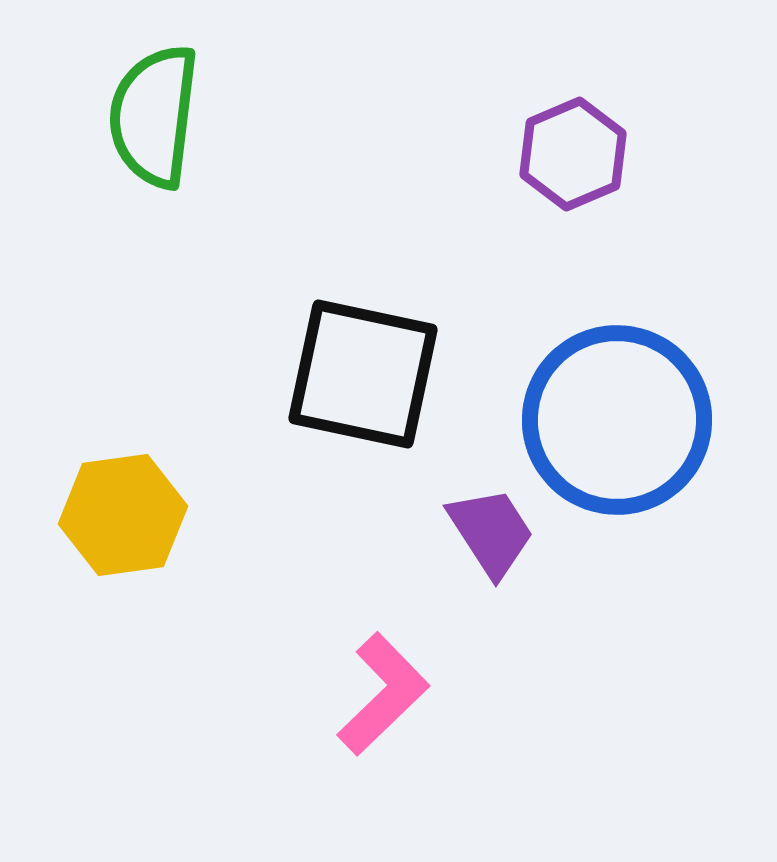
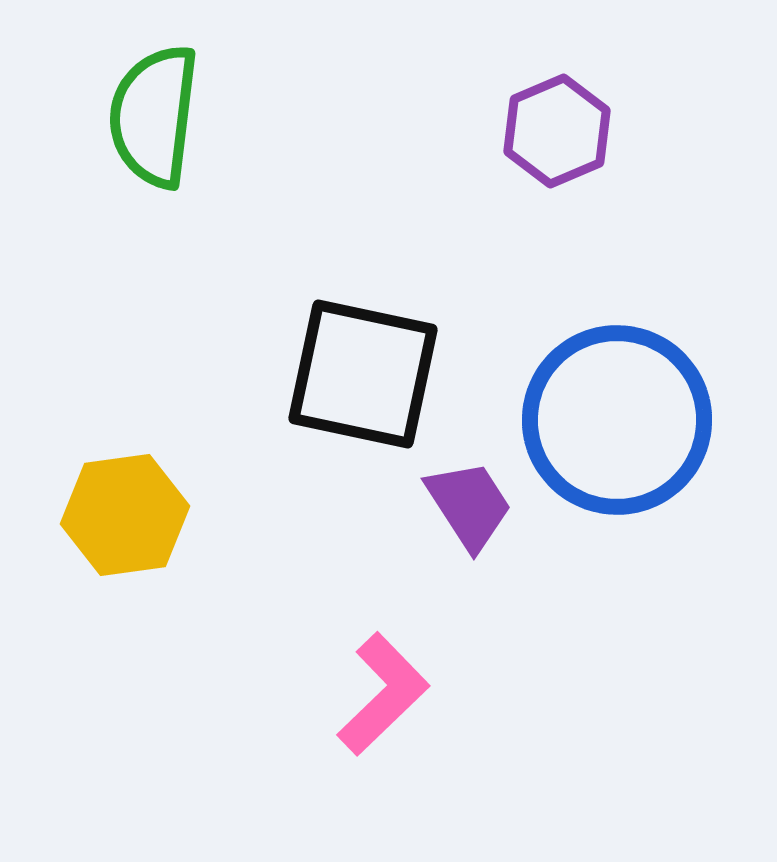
purple hexagon: moved 16 px left, 23 px up
yellow hexagon: moved 2 px right
purple trapezoid: moved 22 px left, 27 px up
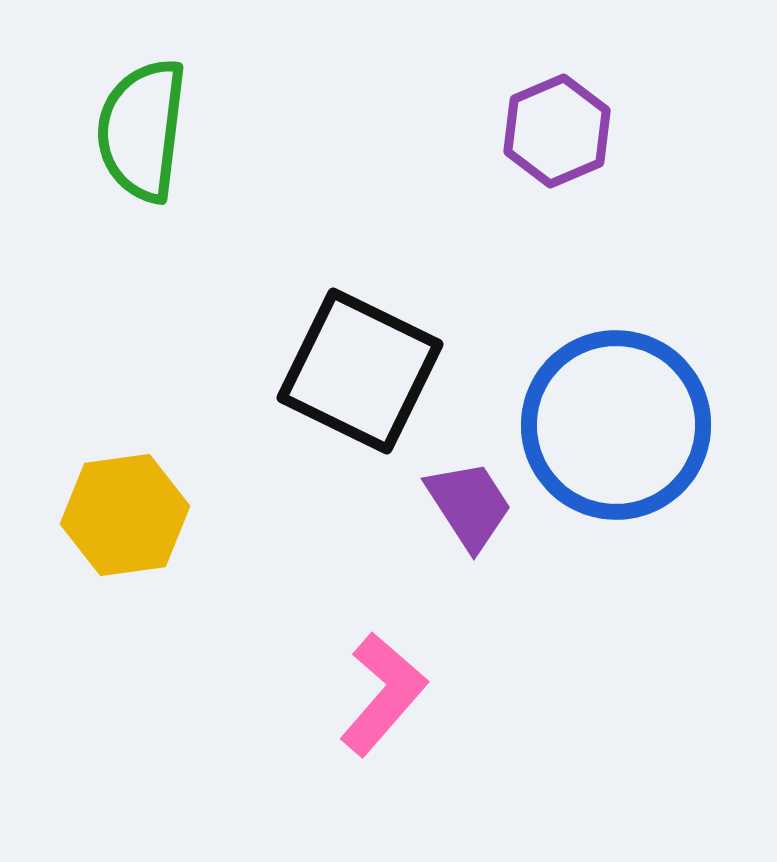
green semicircle: moved 12 px left, 14 px down
black square: moved 3 px left, 3 px up; rotated 14 degrees clockwise
blue circle: moved 1 px left, 5 px down
pink L-shape: rotated 5 degrees counterclockwise
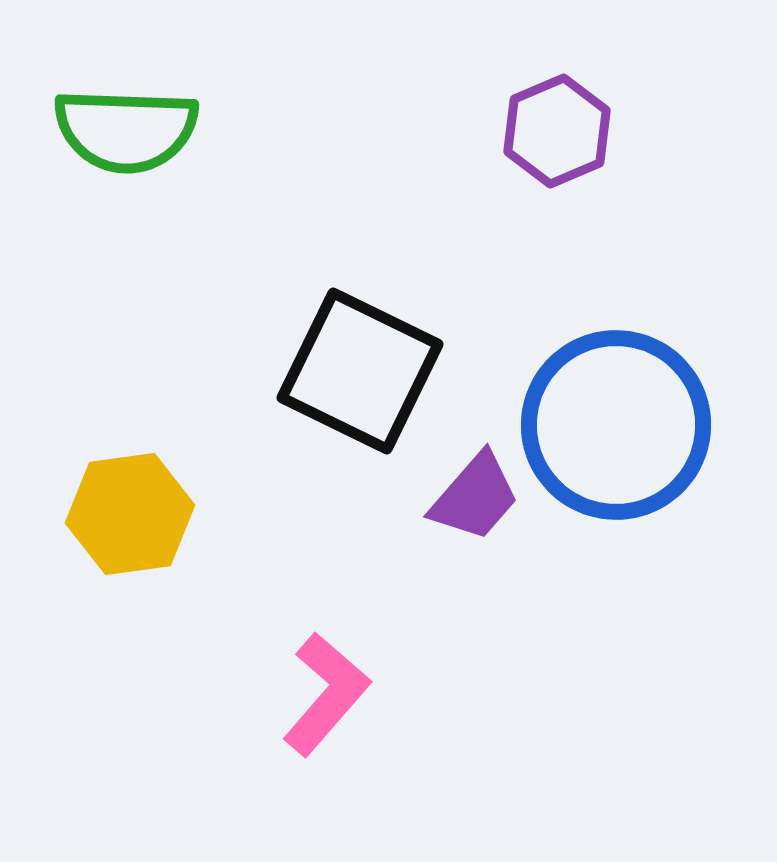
green semicircle: moved 16 px left; rotated 95 degrees counterclockwise
purple trapezoid: moved 6 px right, 8 px up; rotated 74 degrees clockwise
yellow hexagon: moved 5 px right, 1 px up
pink L-shape: moved 57 px left
